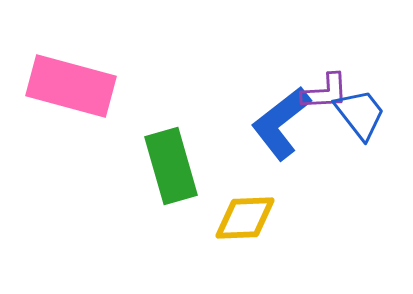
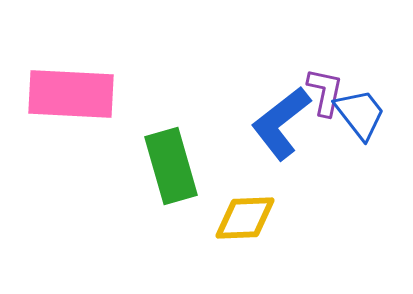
pink rectangle: moved 8 px down; rotated 12 degrees counterclockwise
purple L-shape: rotated 75 degrees counterclockwise
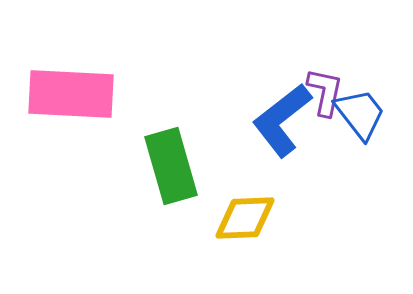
blue L-shape: moved 1 px right, 3 px up
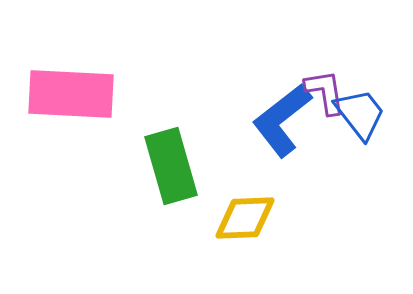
purple L-shape: rotated 21 degrees counterclockwise
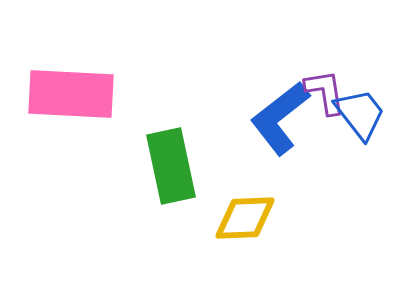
blue L-shape: moved 2 px left, 2 px up
green rectangle: rotated 4 degrees clockwise
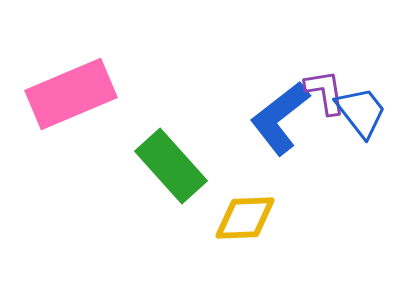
pink rectangle: rotated 26 degrees counterclockwise
blue trapezoid: moved 1 px right, 2 px up
green rectangle: rotated 30 degrees counterclockwise
